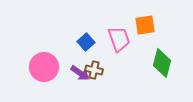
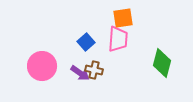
orange square: moved 22 px left, 7 px up
pink trapezoid: moved 1 px left; rotated 24 degrees clockwise
pink circle: moved 2 px left, 1 px up
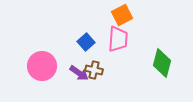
orange square: moved 1 px left, 3 px up; rotated 20 degrees counterclockwise
purple arrow: moved 1 px left
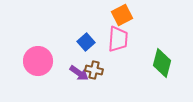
pink circle: moved 4 px left, 5 px up
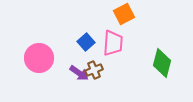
orange square: moved 2 px right, 1 px up
pink trapezoid: moved 5 px left, 4 px down
pink circle: moved 1 px right, 3 px up
brown cross: rotated 36 degrees counterclockwise
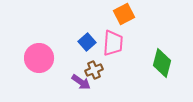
blue square: moved 1 px right
purple arrow: moved 2 px right, 9 px down
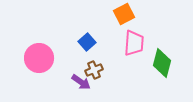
pink trapezoid: moved 21 px right
